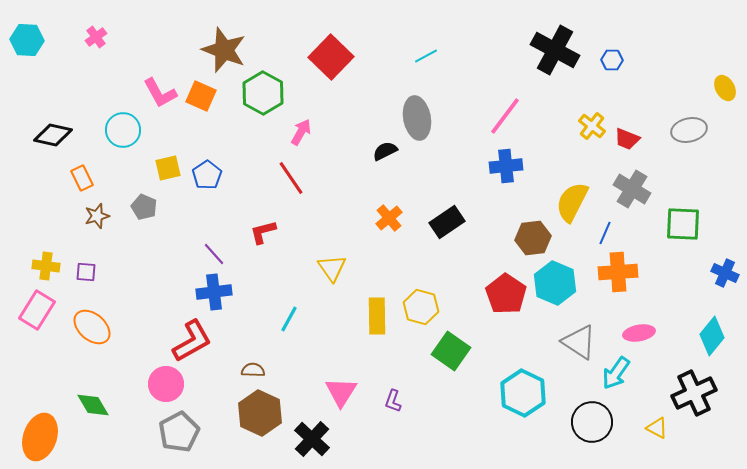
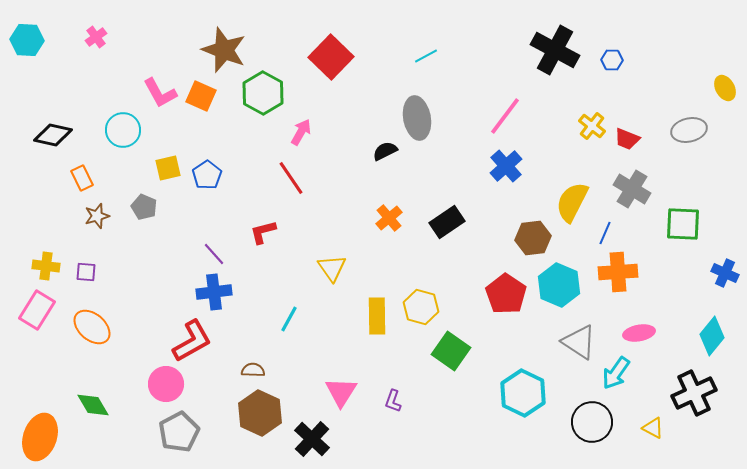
blue cross at (506, 166): rotated 36 degrees counterclockwise
cyan hexagon at (555, 283): moved 4 px right, 2 px down
yellow triangle at (657, 428): moved 4 px left
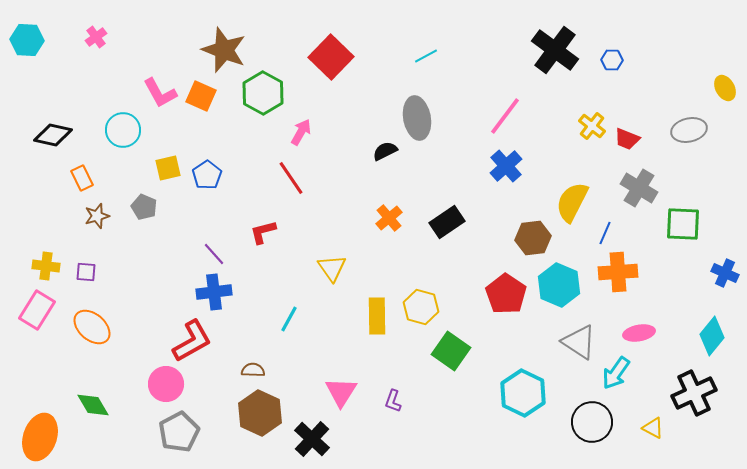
black cross at (555, 50): rotated 9 degrees clockwise
gray cross at (632, 189): moved 7 px right, 1 px up
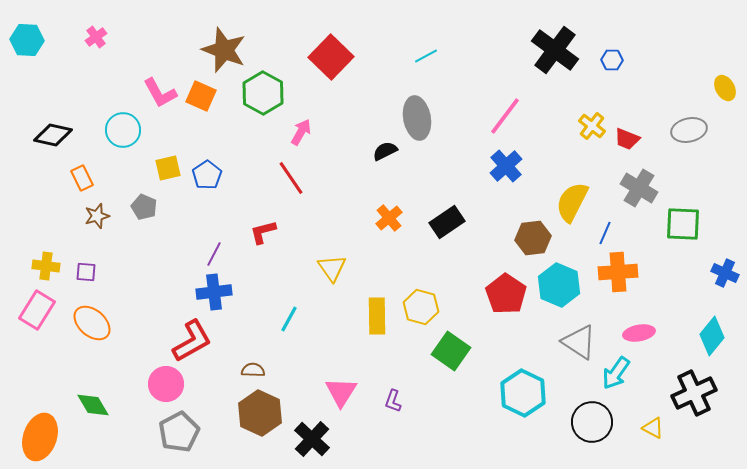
purple line at (214, 254): rotated 70 degrees clockwise
orange ellipse at (92, 327): moved 4 px up
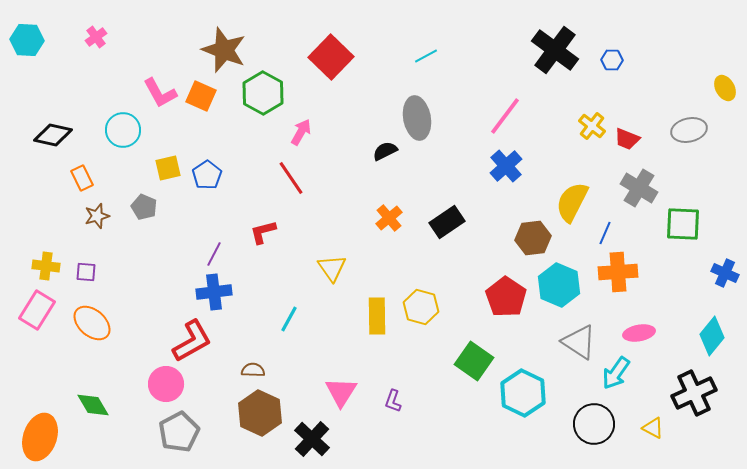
red pentagon at (506, 294): moved 3 px down
green square at (451, 351): moved 23 px right, 10 px down
black circle at (592, 422): moved 2 px right, 2 px down
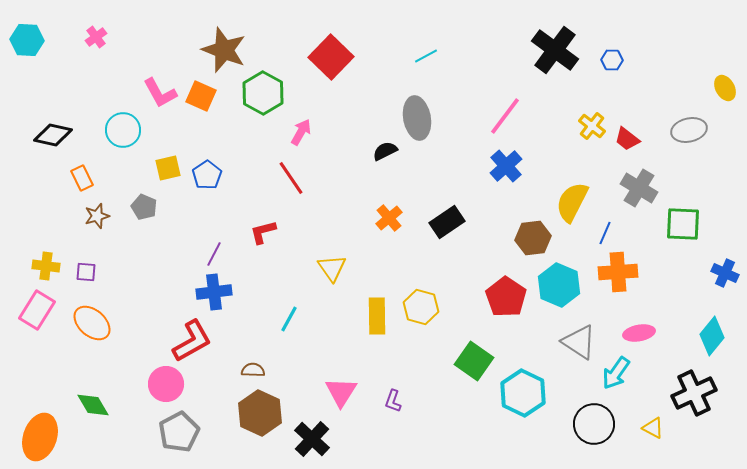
red trapezoid at (627, 139): rotated 16 degrees clockwise
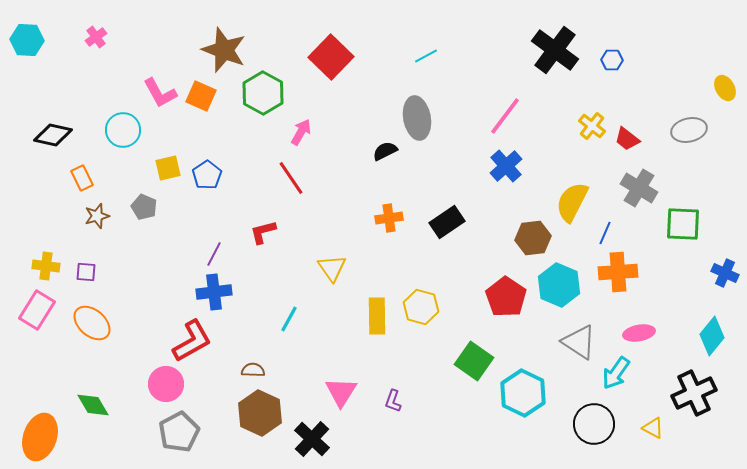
orange cross at (389, 218): rotated 32 degrees clockwise
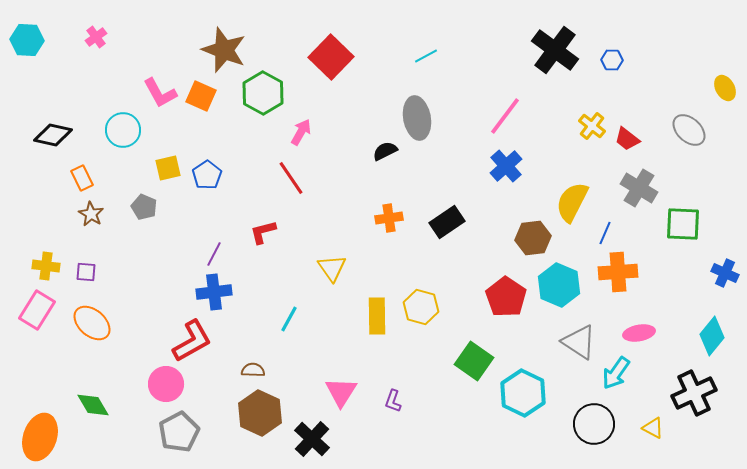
gray ellipse at (689, 130): rotated 56 degrees clockwise
brown star at (97, 216): moved 6 px left, 2 px up; rotated 25 degrees counterclockwise
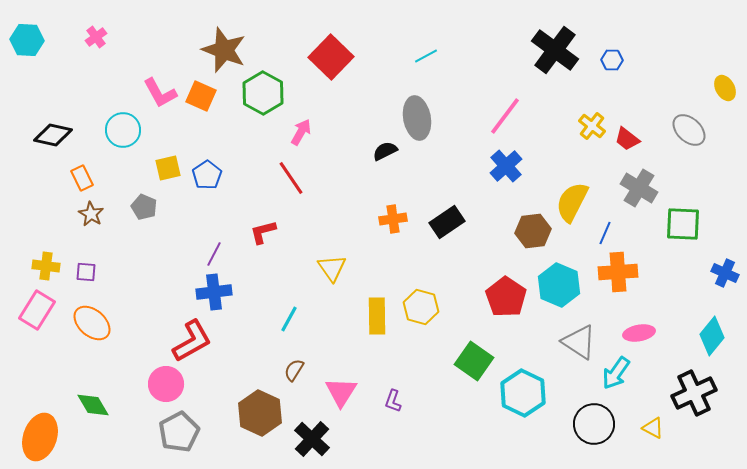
orange cross at (389, 218): moved 4 px right, 1 px down
brown hexagon at (533, 238): moved 7 px up
brown semicircle at (253, 370): moved 41 px right; rotated 60 degrees counterclockwise
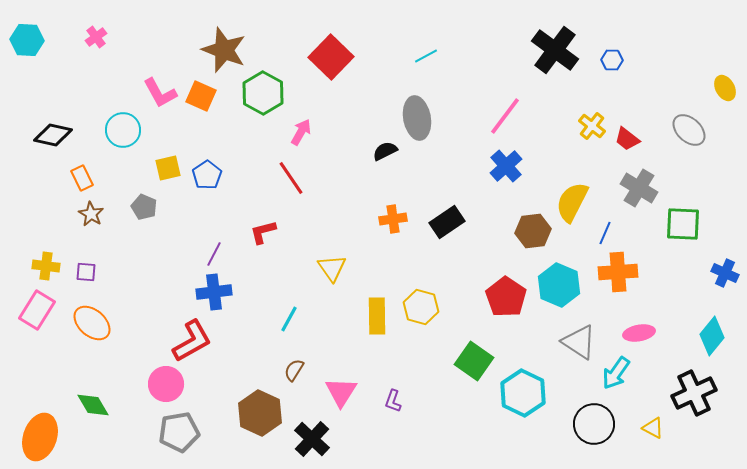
gray pentagon at (179, 432): rotated 18 degrees clockwise
